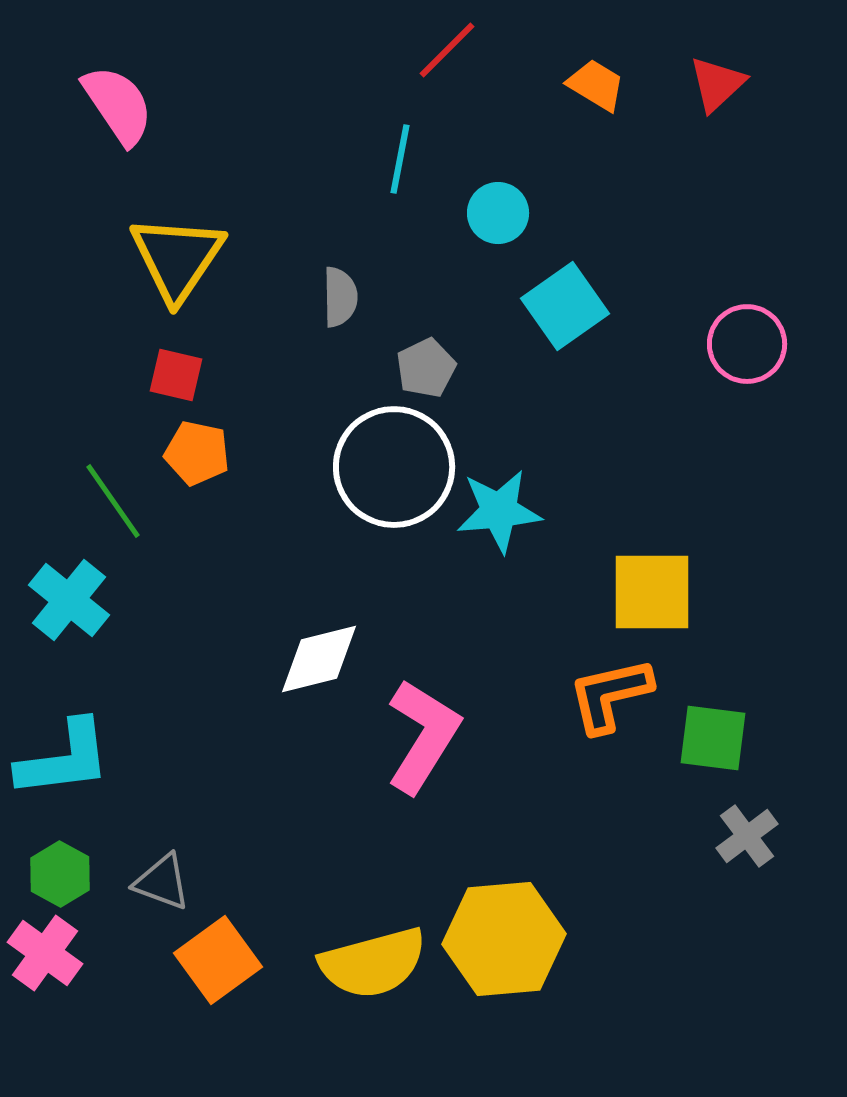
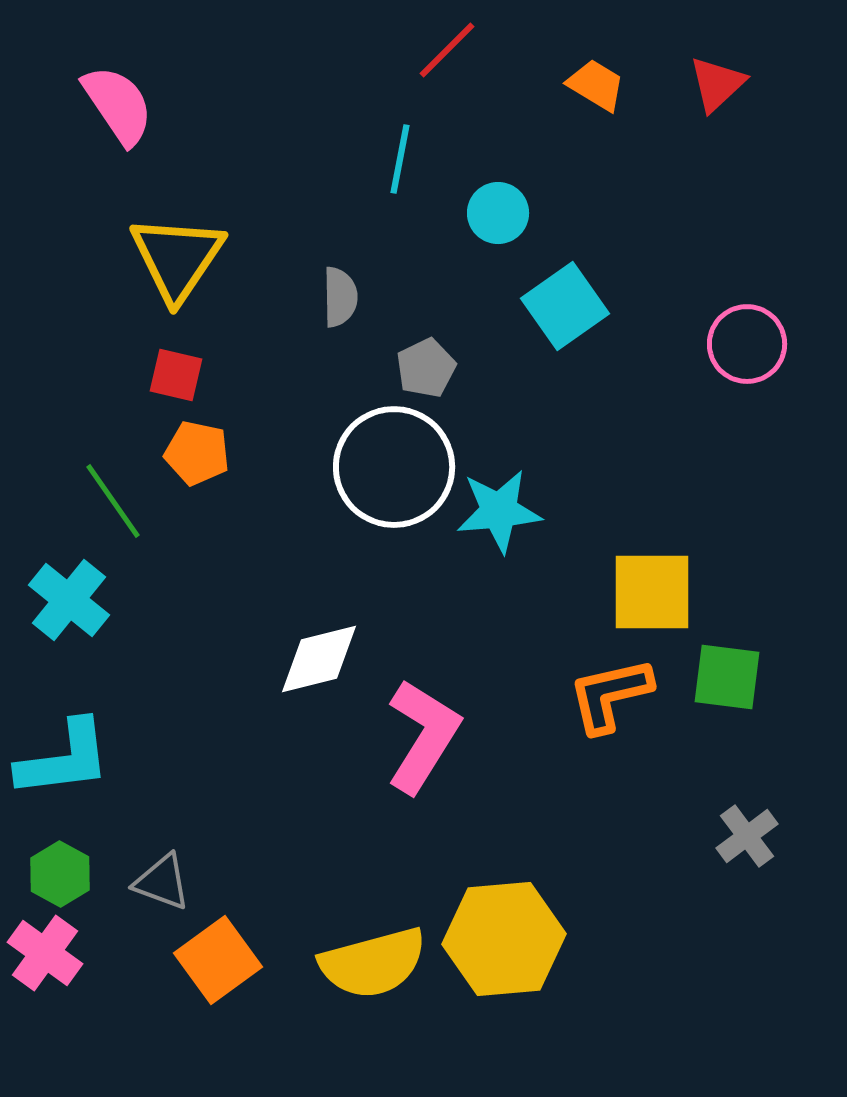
green square: moved 14 px right, 61 px up
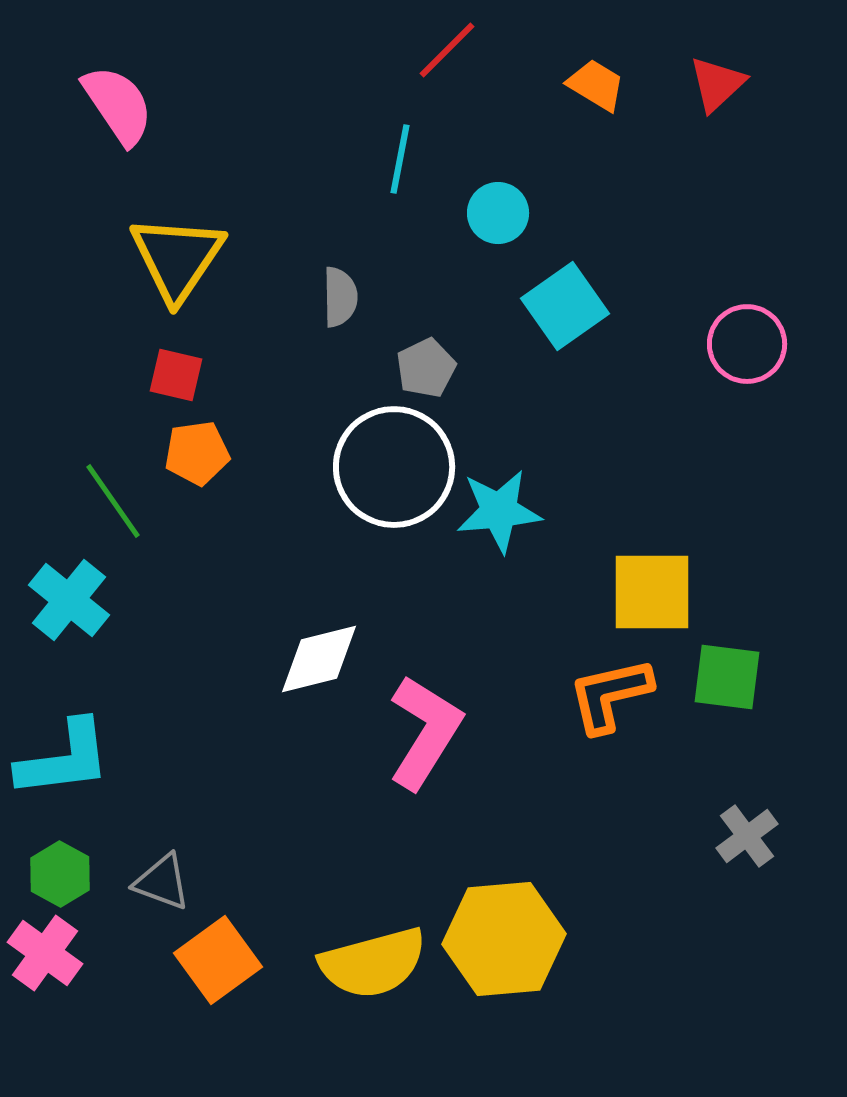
orange pentagon: rotated 20 degrees counterclockwise
pink L-shape: moved 2 px right, 4 px up
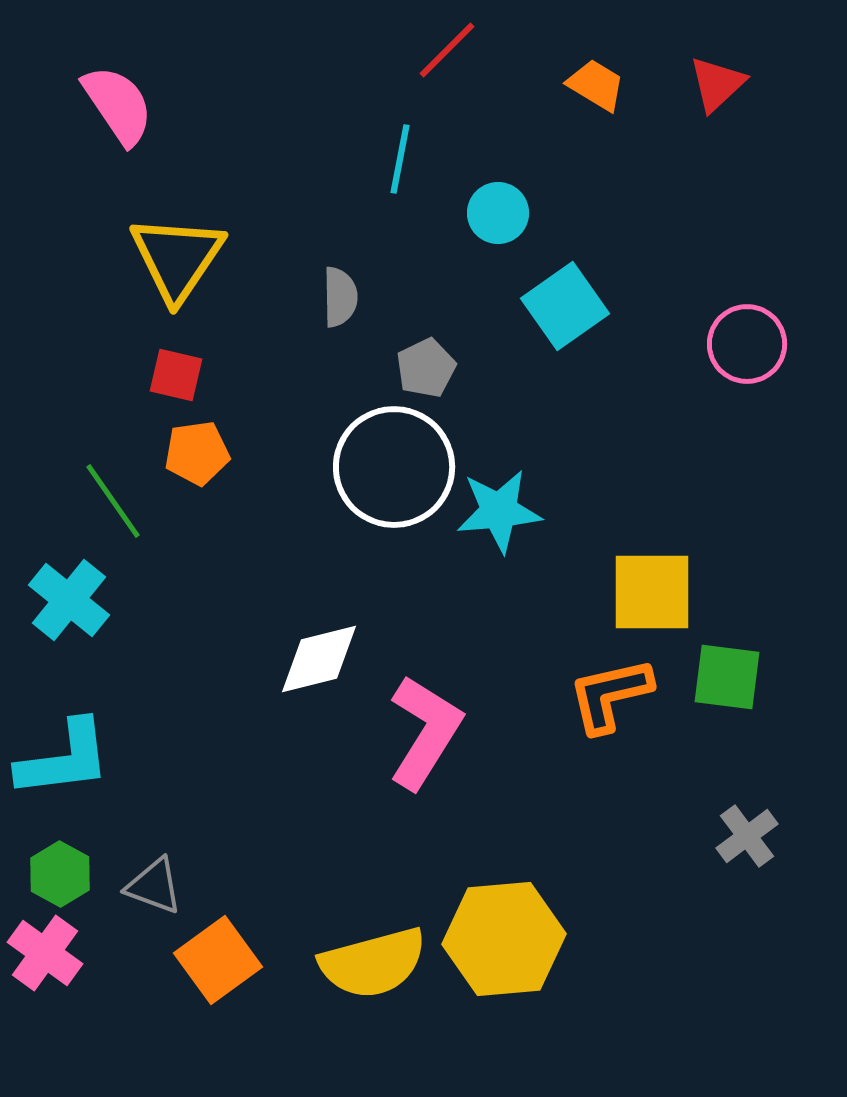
gray triangle: moved 8 px left, 4 px down
